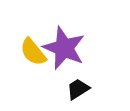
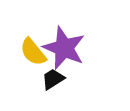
black trapezoid: moved 25 px left, 10 px up
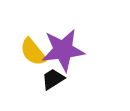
purple star: moved 1 px left, 2 px down; rotated 30 degrees counterclockwise
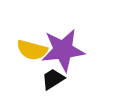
yellow semicircle: moved 1 px left, 2 px up; rotated 36 degrees counterclockwise
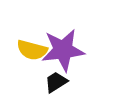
black trapezoid: moved 3 px right, 3 px down
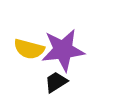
yellow semicircle: moved 3 px left, 1 px up
